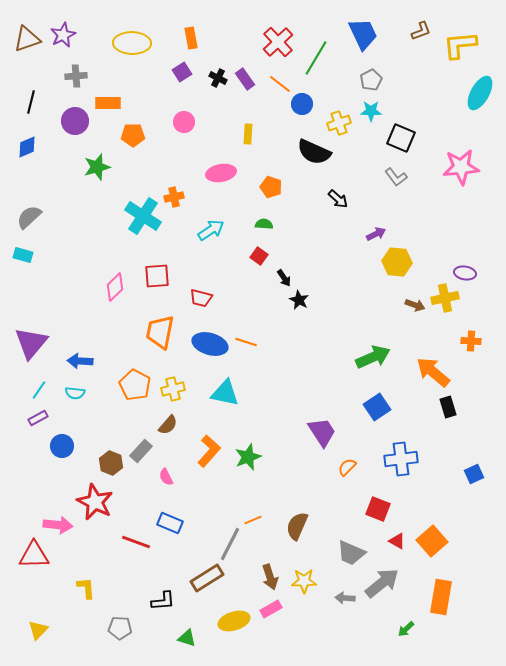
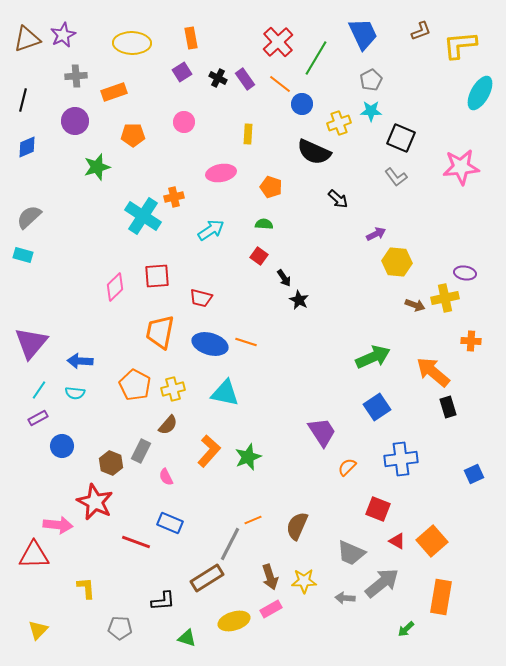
black line at (31, 102): moved 8 px left, 2 px up
orange rectangle at (108, 103): moved 6 px right, 11 px up; rotated 20 degrees counterclockwise
gray rectangle at (141, 451): rotated 15 degrees counterclockwise
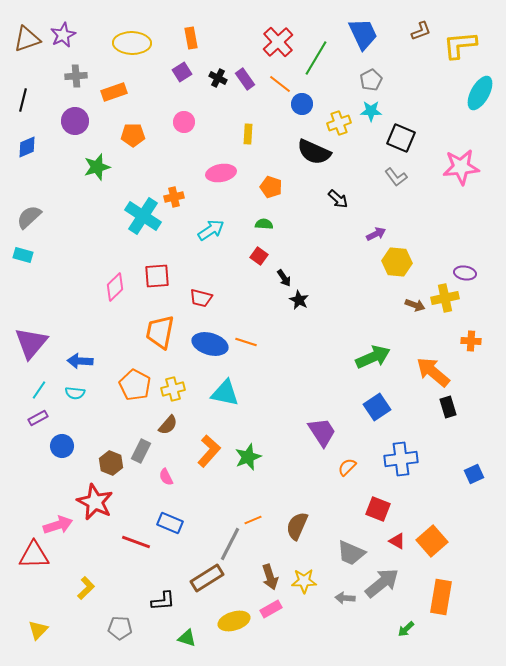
pink arrow at (58, 525): rotated 24 degrees counterclockwise
yellow L-shape at (86, 588): rotated 50 degrees clockwise
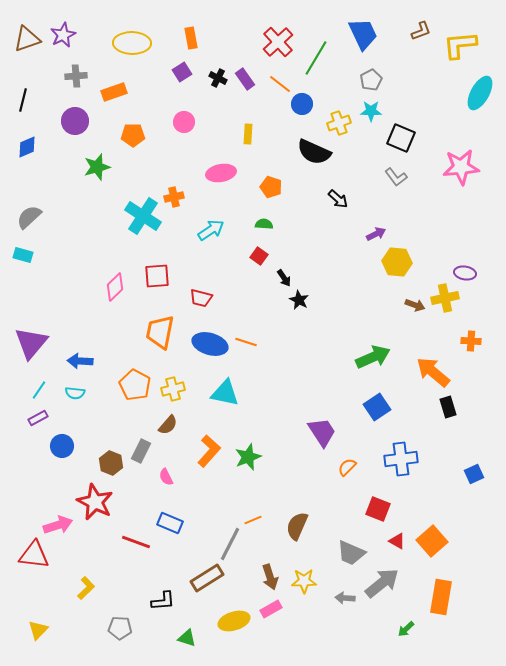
red triangle at (34, 555): rotated 8 degrees clockwise
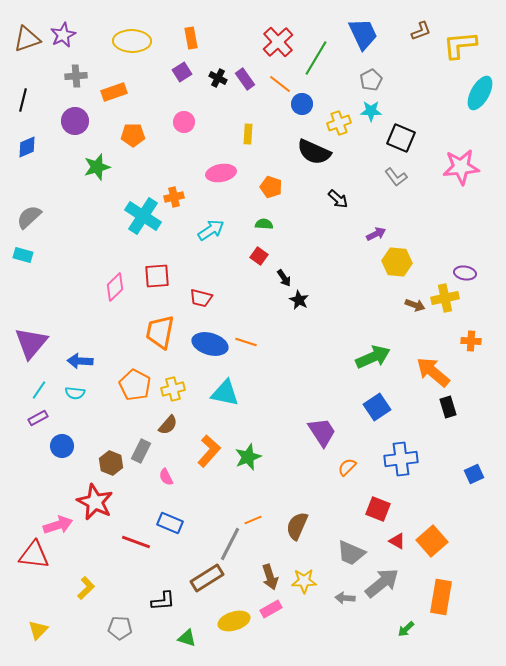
yellow ellipse at (132, 43): moved 2 px up
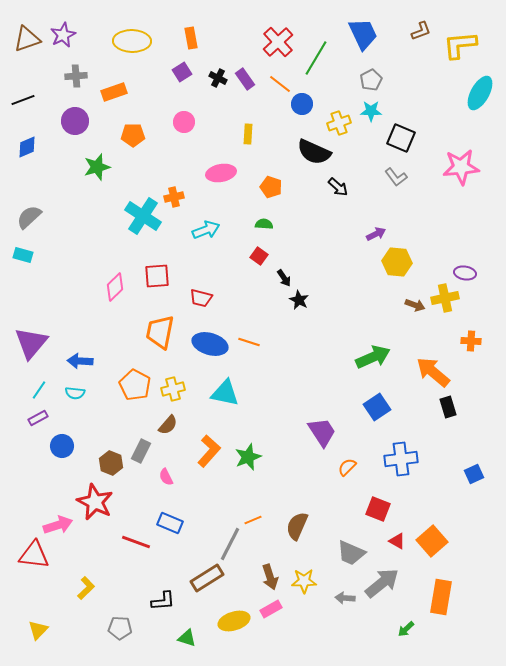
black line at (23, 100): rotated 55 degrees clockwise
black arrow at (338, 199): moved 12 px up
cyan arrow at (211, 230): moved 5 px left; rotated 12 degrees clockwise
orange line at (246, 342): moved 3 px right
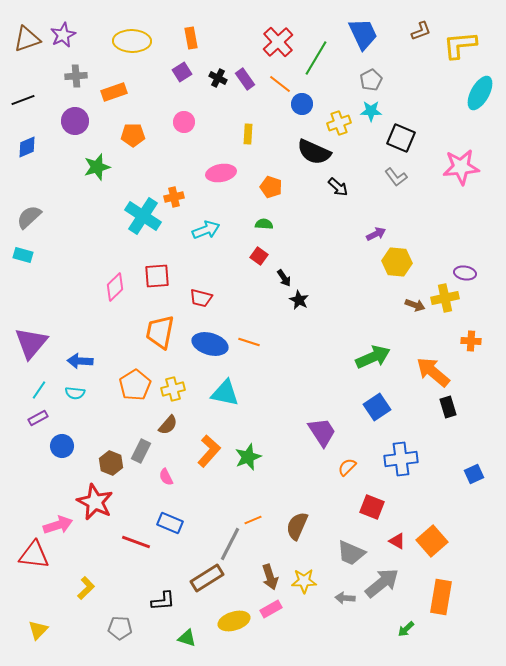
orange pentagon at (135, 385): rotated 12 degrees clockwise
red square at (378, 509): moved 6 px left, 2 px up
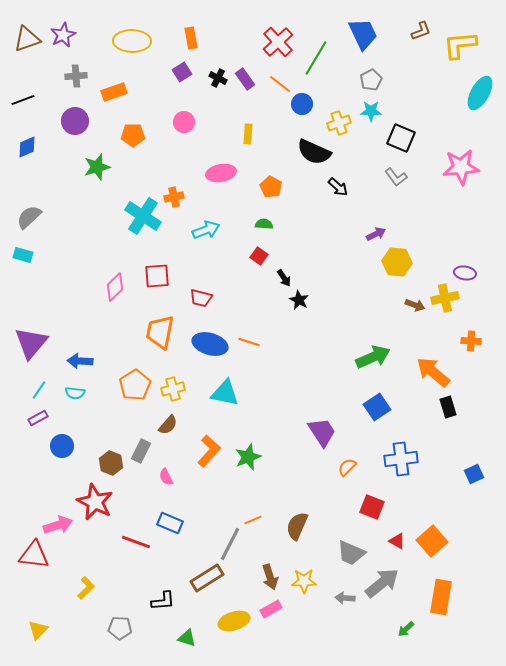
orange pentagon at (271, 187): rotated 10 degrees clockwise
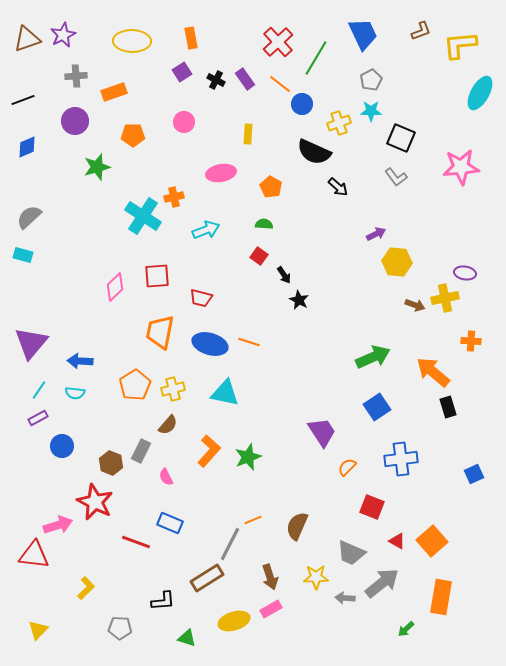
black cross at (218, 78): moved 2 px left, 2 px down
black arrow at (284, 278): moved 3 px up
yellow star at (304, 581): moved 12 px right, 4 px up
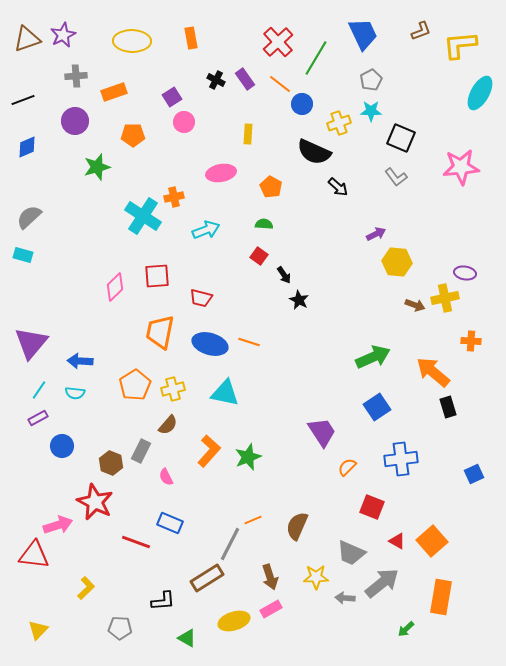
purple square at (182, 72): moved 10 px left, 25 px down
green triangle at (187, 638): rotated 12 degrees clockwise
